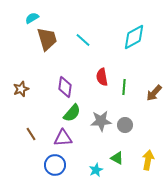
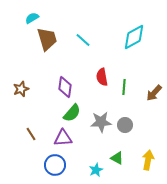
gray star: moved 1 px down
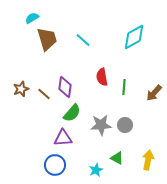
gray star: moved 3 px down
brown line: moved 13 px right, 40 px up; rotated 16 degrees counterclockwise
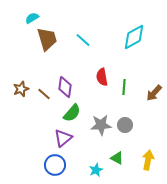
purple triangle: rotated 36 degrees counterclockwise
